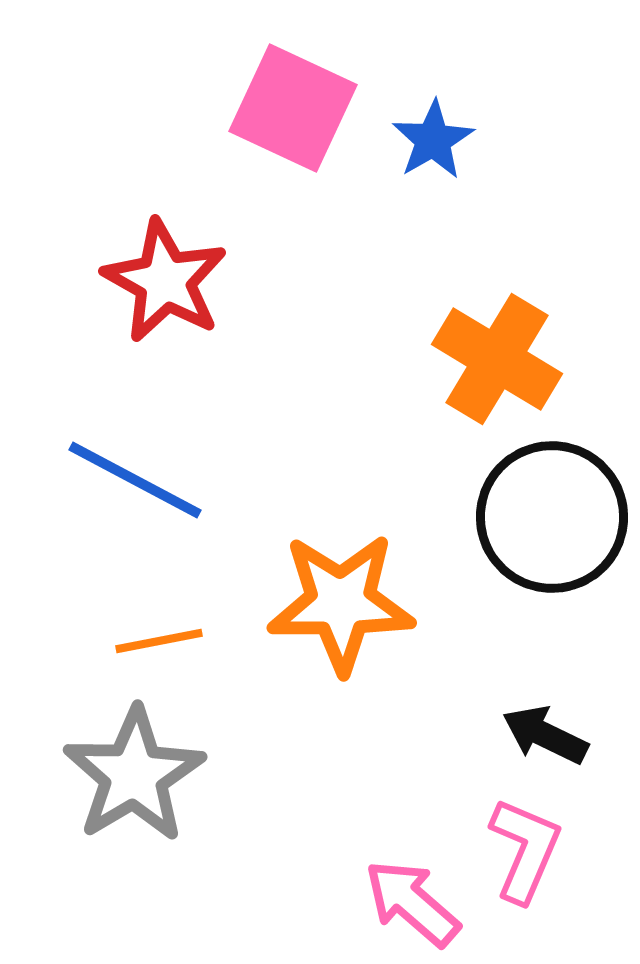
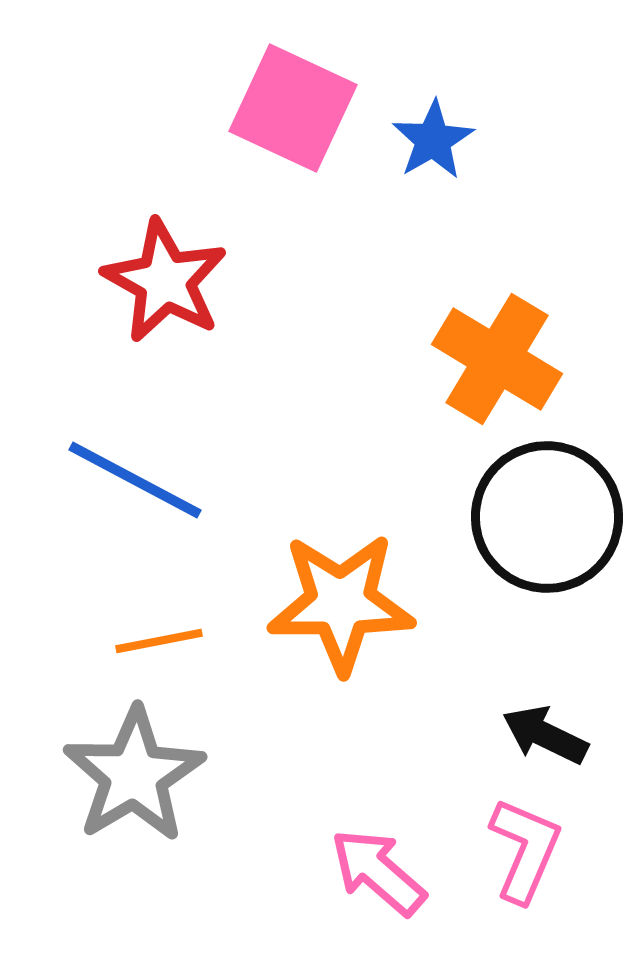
black circle: moved 5 px left
pink arrow: moved 34 px left, 31 px up
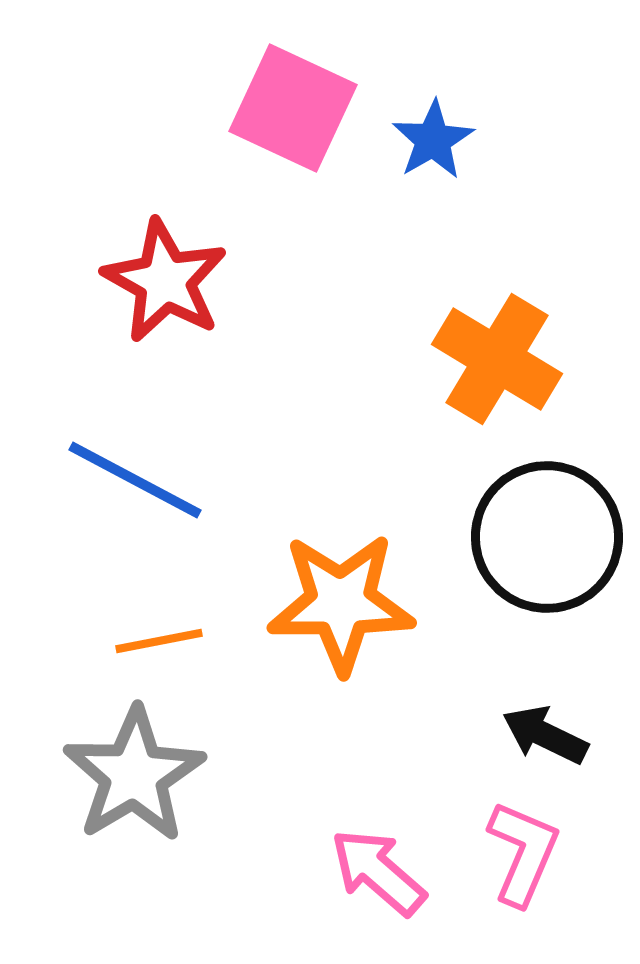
black circle: moved 20 px down
pink L-shape: moved 2 px left, 3 px down
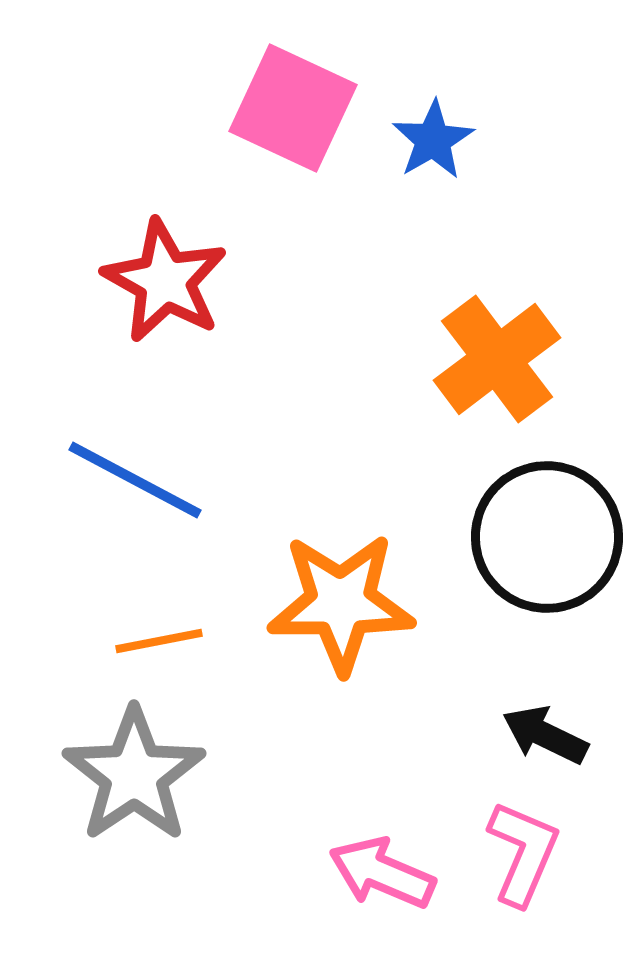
orange cross: rotated 22 degrees clockwise
gray star: rotated 3 degrees counterclockwise
pink arrow: moved 4 px right, 1 px down; rotated 18 degrees counterclockwise
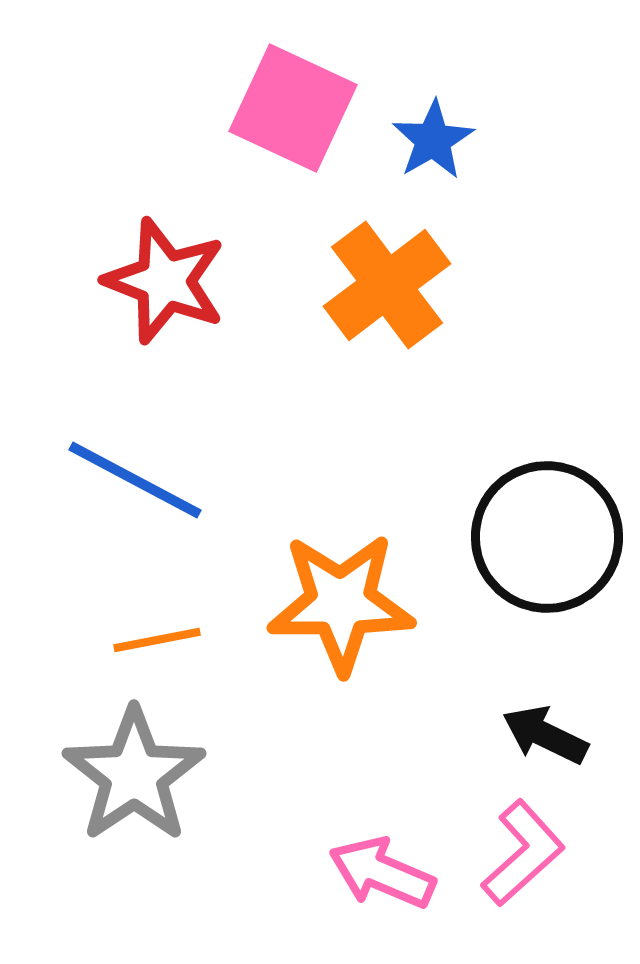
red star: rotated 8 degrees counterclockwise
orange cross: moved 110 px left, 74 px up
orange line: moved 2 px left, 1 px up
pink L-shape: rotated 25 degrees clockwise
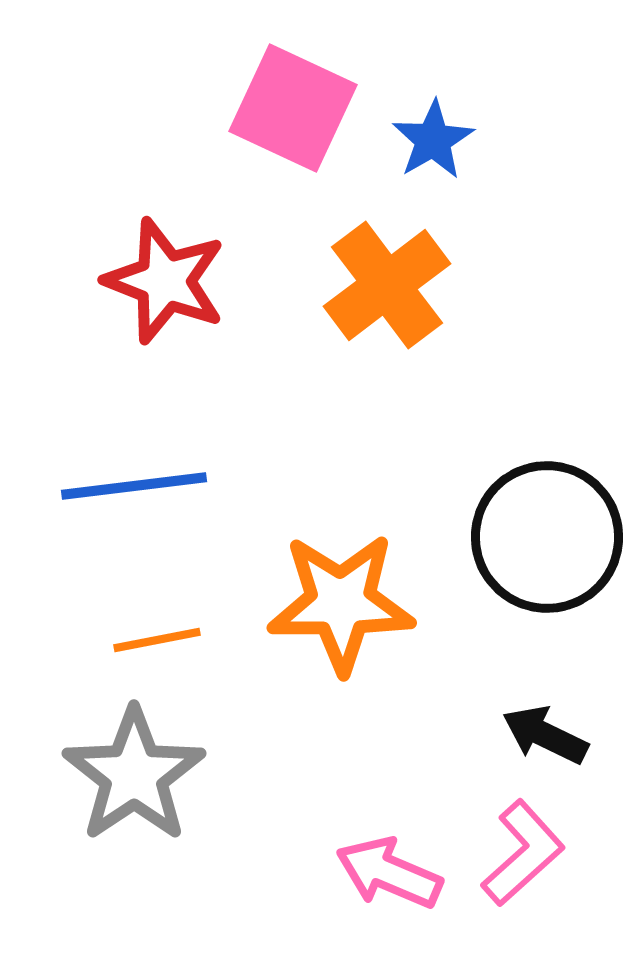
blue line: moved 1 px left, 6 px down; rotated 35 degrees counterclockwise
pink arrow: moved 7 px right
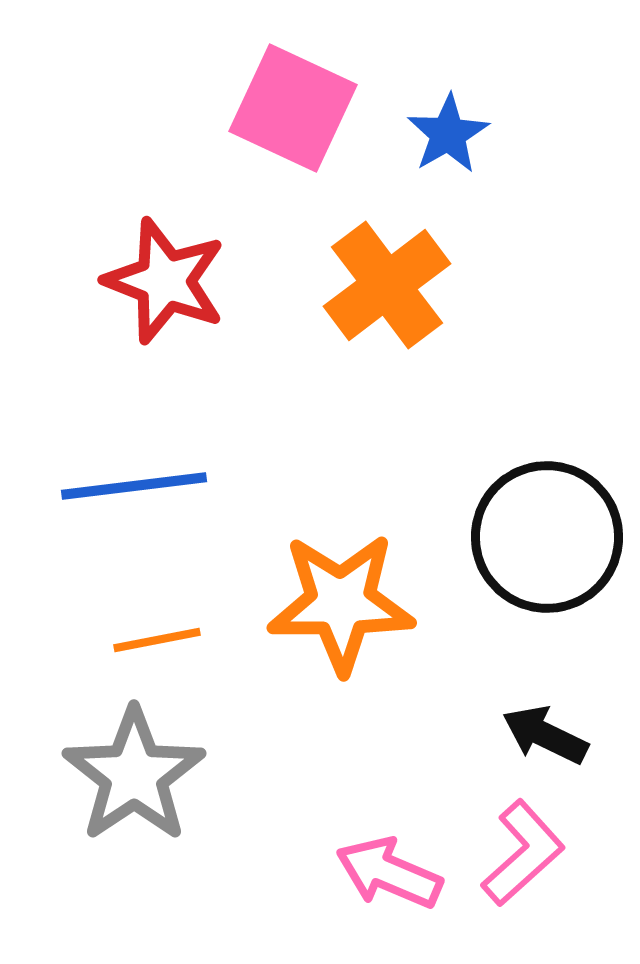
blue star: moved 15 px right, 6 px up
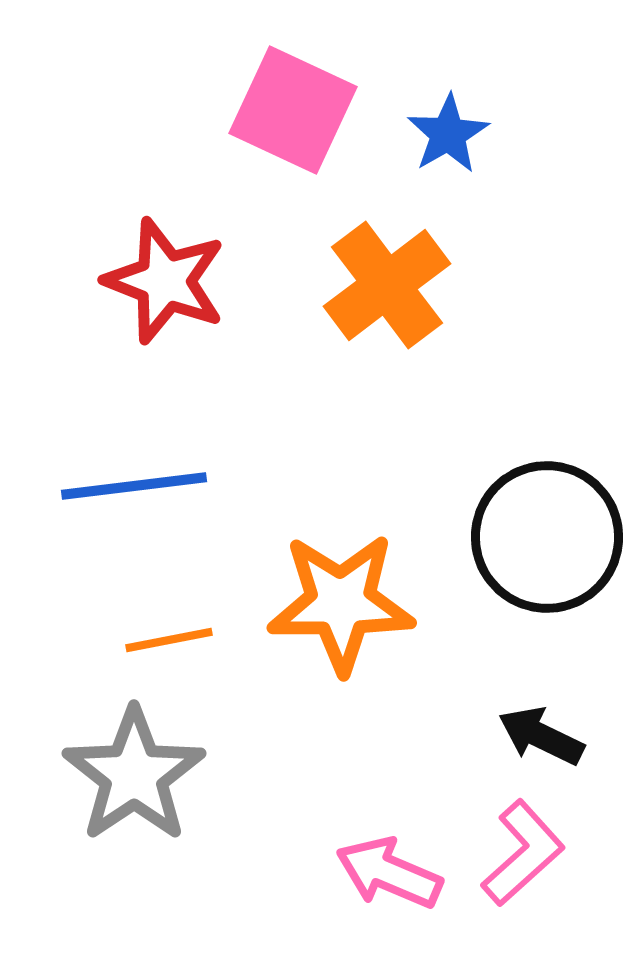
pink square: moved 2 px down
orange line: moved 12 px right
black arrow: moved 4 px left, 1 px down
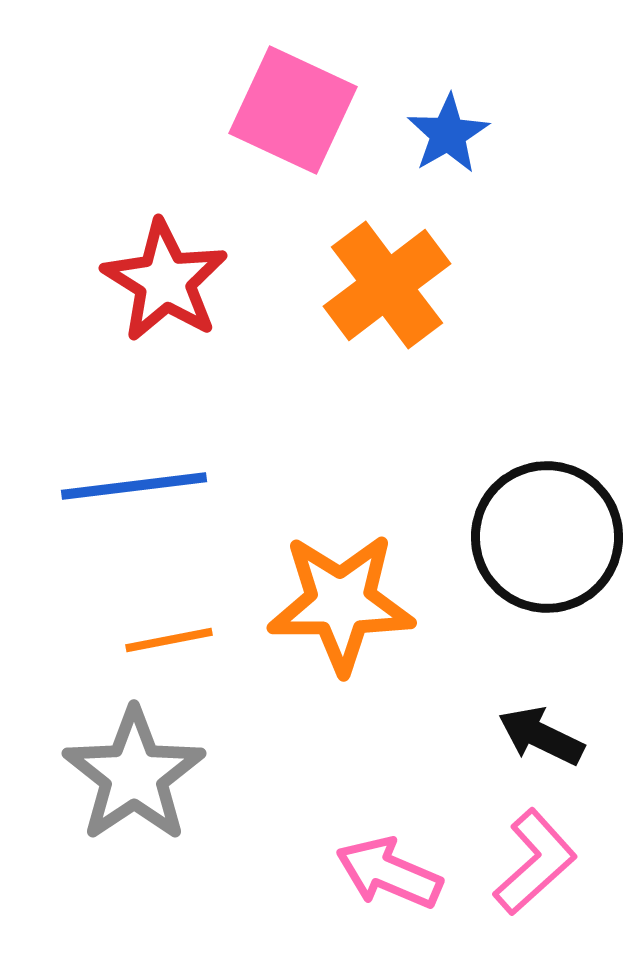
red star: rotated 11 degrees clockwise
pink L-shape: moved 12 px right, 9 px down
